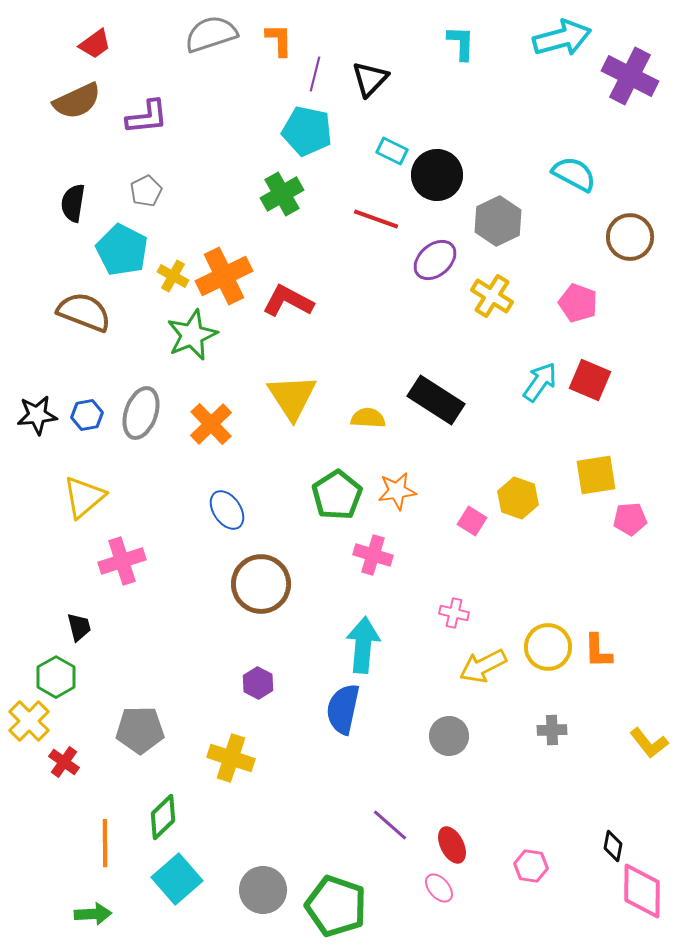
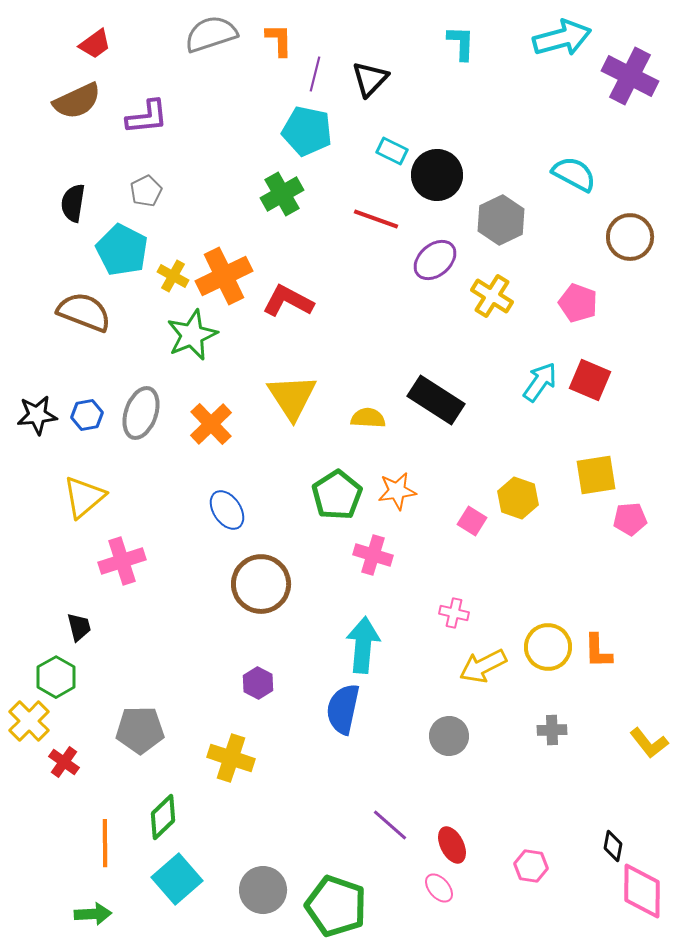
gray hexagon at (498, 221): moved 3 px right, 1 px up
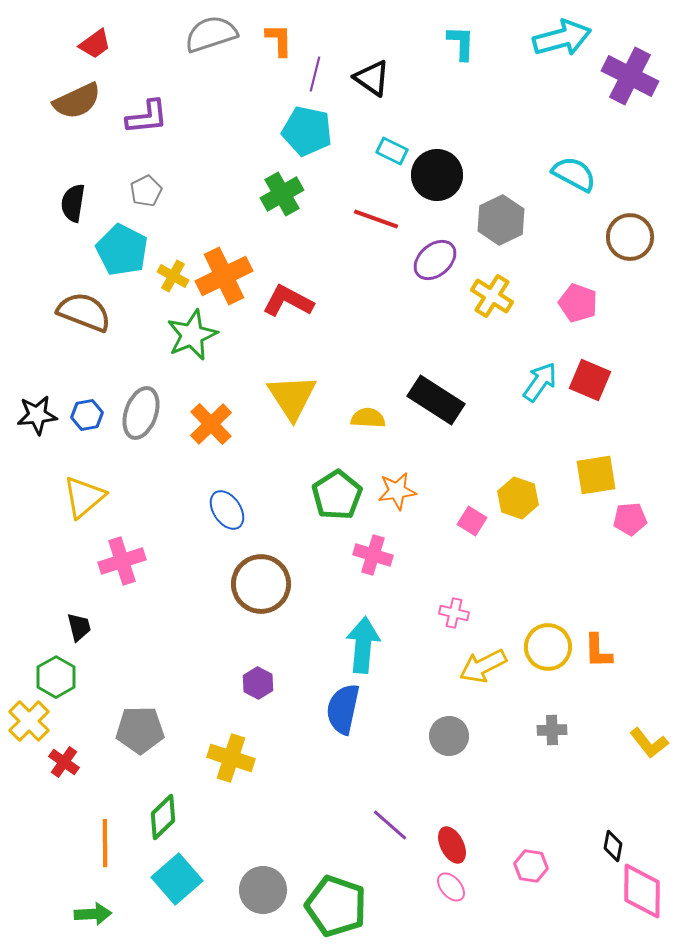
black triangle at (370, 79): moved 2 px right, 1 px up; rotated 39 degrees counterclockwise
pink ellipse at (439, 888): moved 12 px right, 1 px up
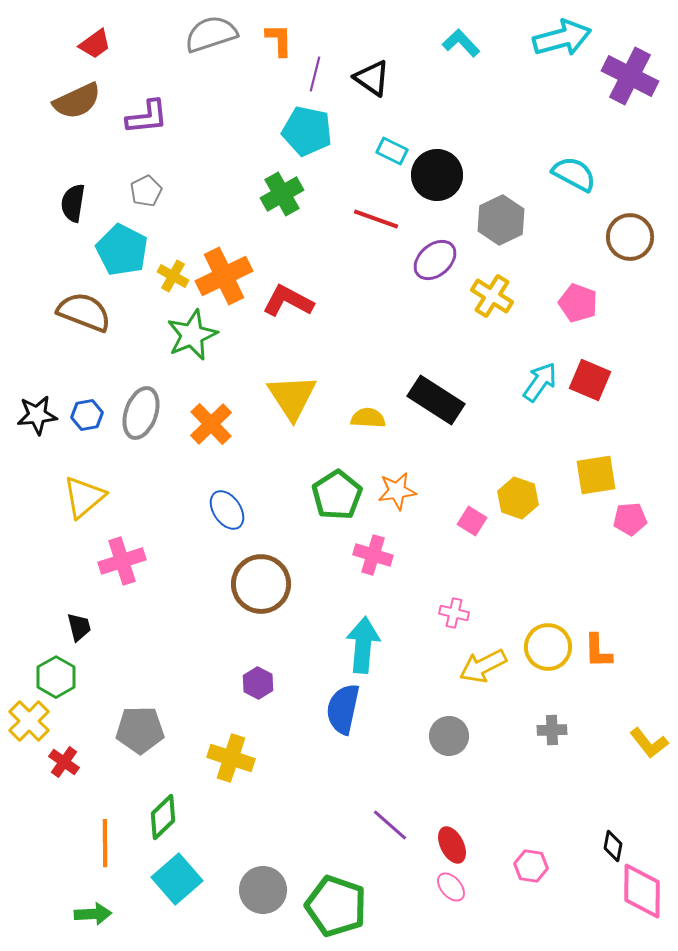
cyan L-shape at (461, 43): rotated 45 degrees counterclockwise
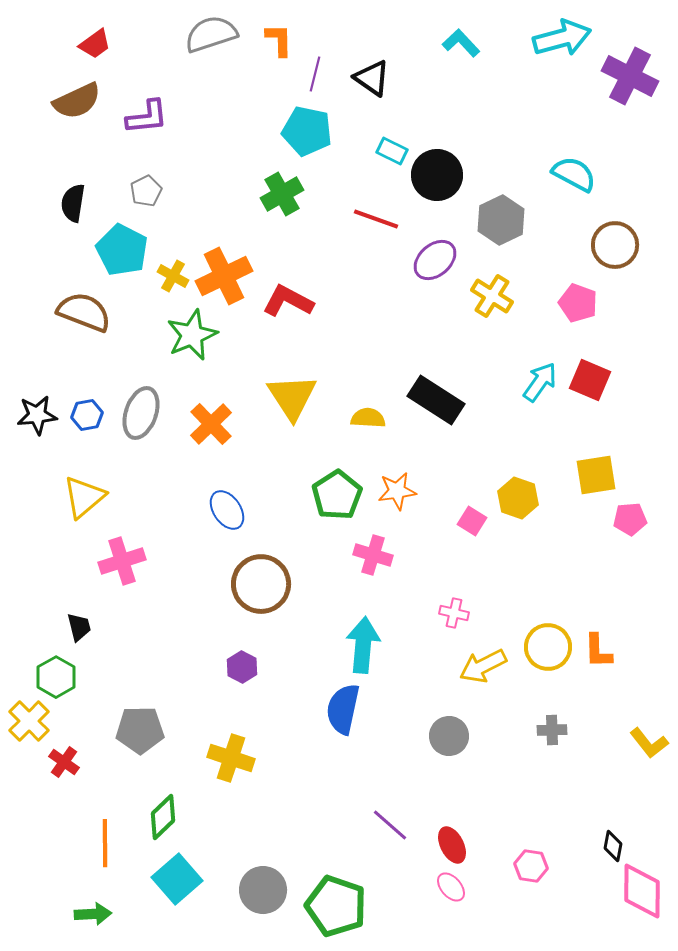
brown circle at (630, 237): moved 15 px left, 8 px down
purple hexagon at (258, 683): moved 16 px left, 16 px up
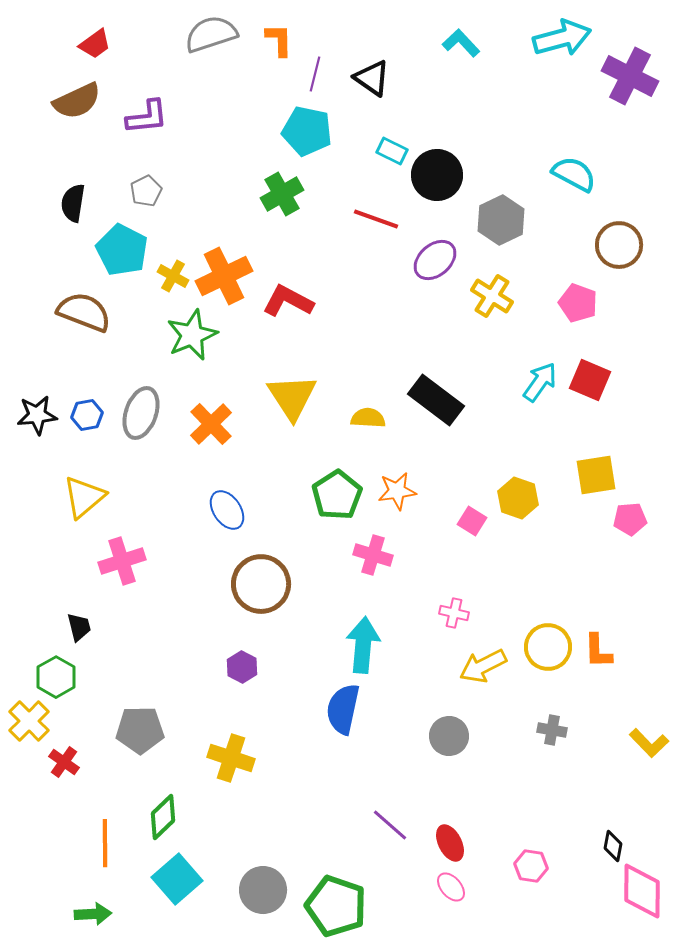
brown circle at (615, 245): moved 4 px right
black rectangle at (436, 400): rotated 4 degrees clockwise
gray cross at (552, 730): rotated 12 degrees clockwise
yellow L-shape at (649, 743): rotated 6 degrees counterclockwise
red ellipse at (452, 845): moved 2 px left, 2 px up
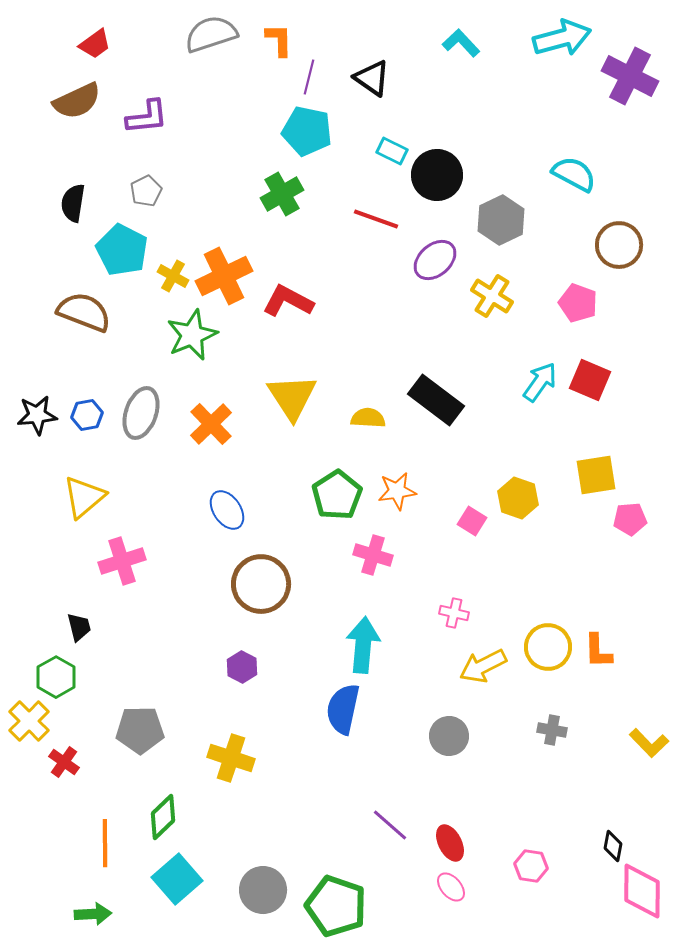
purple line at (315, 74): moved 6 px left, 3 px down
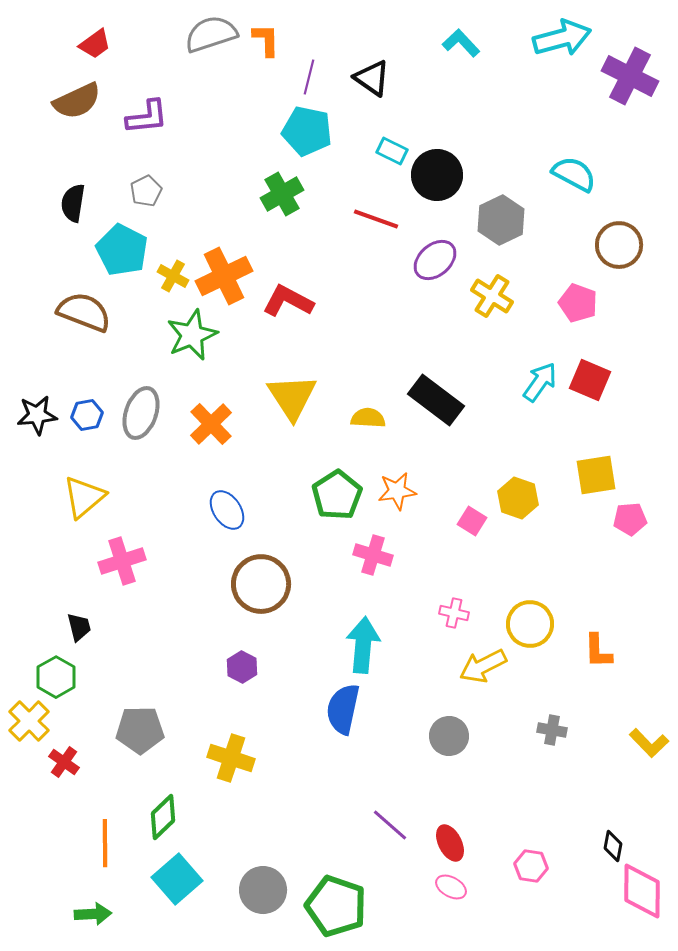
orange L-shape at (279, 40): moved 13 px left
yellow circle at (548, 647): moved 18 px left, 23 px up
pink ellipse at (451, 887): rotated 20 degrees counterclockwise
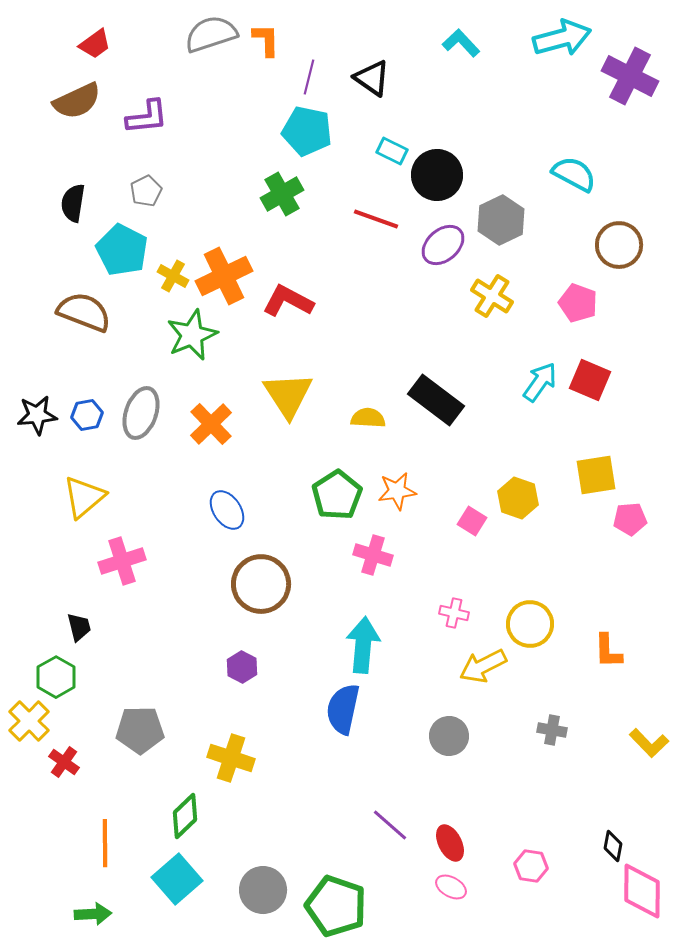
purple ellipse at (435, 260): moved 8 px right, 15 px up
yellow triangle at (292, 397): moved 4 px left, 2 px up
orange L-shape at (598, 651): moved 10 px right
green diamond at (163, 817): moved 22 px right, 1 px up
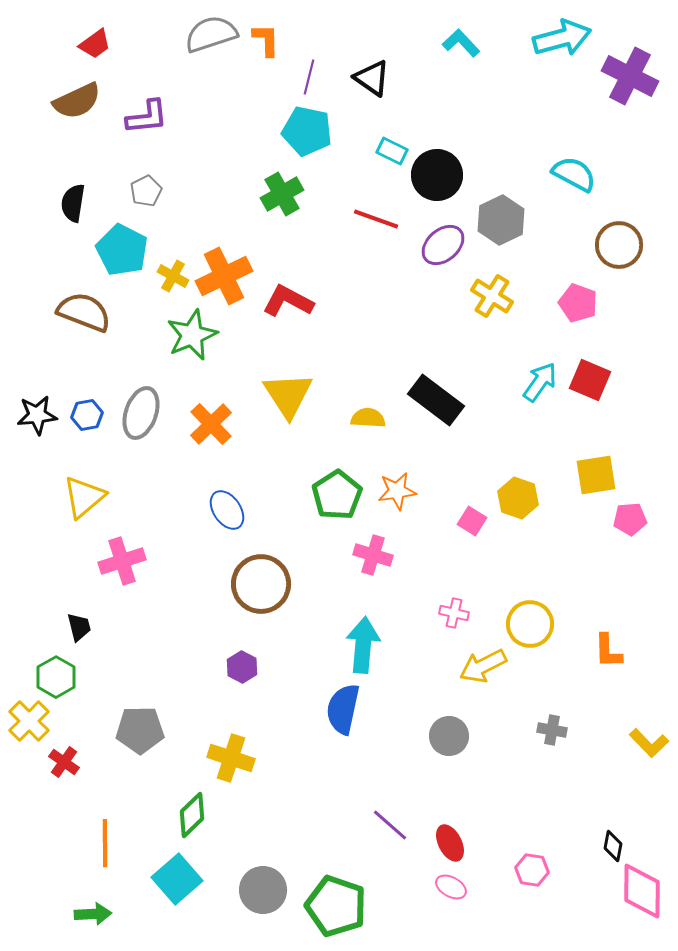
green diamond at (185, 816): moved 7 px right, 1 px up
pink hexagon at (531, 866): moved 1 px right, 4 px down
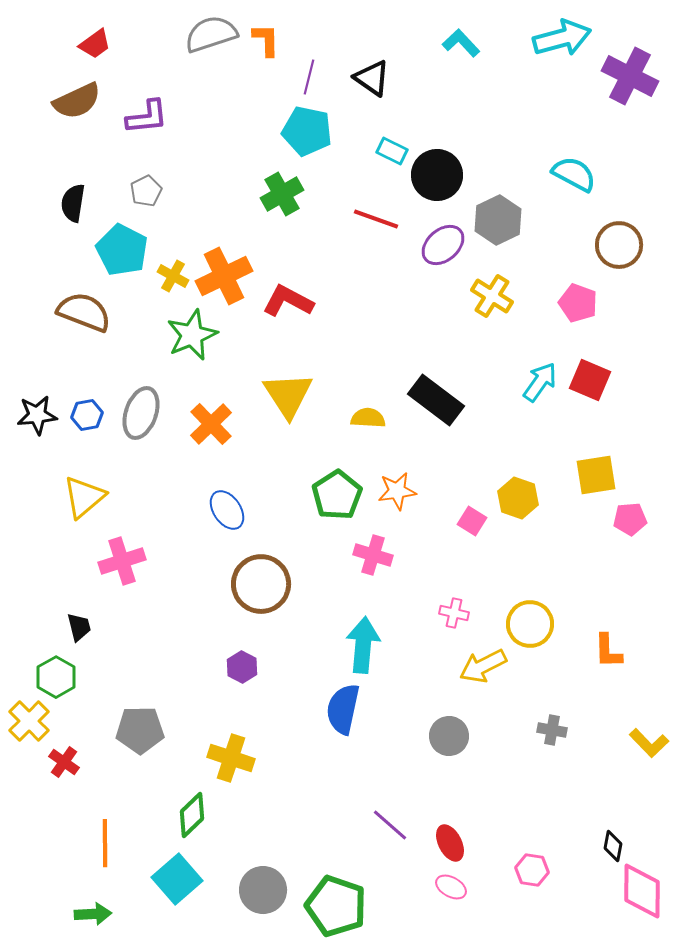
gray hexagon at (501, 220): moved 3 px left
